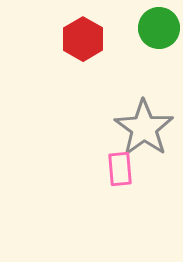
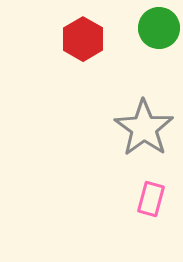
pink rectangle: moved 31 px right, 30 px down; rotated 20 degrees clockwise
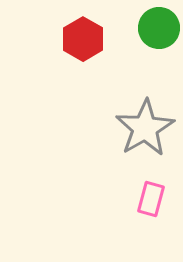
gray star: moved 1 px right; rotated 6 degrees clockwise
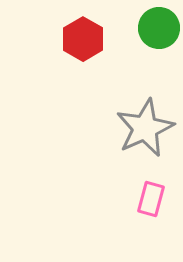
gray star: rotated 6 degrees clockwise
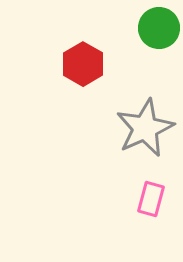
red hexagon: moved 25 px down
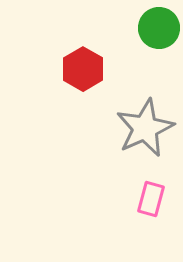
red hexagon: moved 5 px down
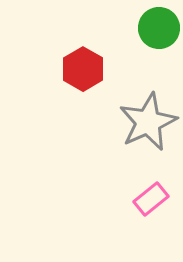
gray star: moved 3 px right, 6 px up
pink rectangle: rotated 36 degrees clockwise
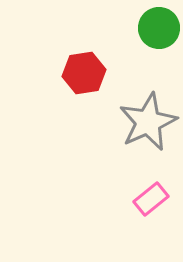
red hexagon: moved 1 px right, 4 px down; rotated 21 degrees clockwise
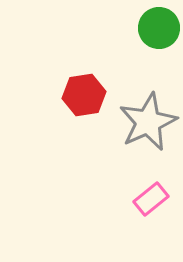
red hexagon: moved 22 px down
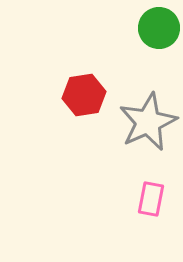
pink rectangle: rotated 40 degrees counterclockwise
